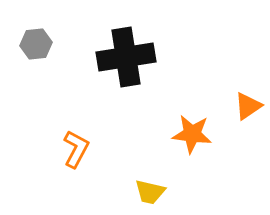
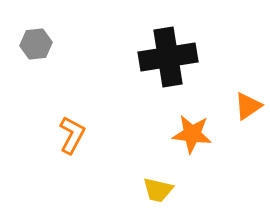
black cross: moved 42 px right
orange L-shape: moved 4 px left, 14 px up
yellow trapezoid: moved 8 px right, 2 px up
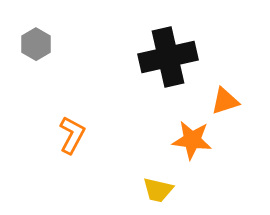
gray hexagon: rotated 24 degrees counterclockwise
black cross: rotated 4 degrees counterclockwise
orange triangle: moved 23 px left, 5 px up; rotated 16 degrees clockwise
orange star: moved 6 px down
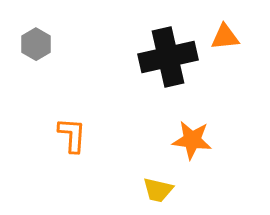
orange triangle: moved 64 px up; rotated 12 degrees clockwise
orange L-shape: rotated 24 degrees counterclockwise
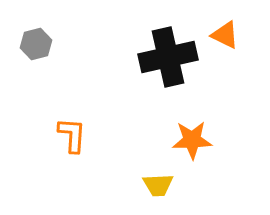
orange triangle: moved 2 px up; rotated 32 degrees clockwise
gray hexagon: rotated 16 degrees clockwise
orange star: rotated 9 degrees counterclockwise
yellow trapezoid: moved 5 px up; rotated 16 degrees counterclockwise
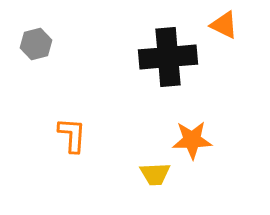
orange triangle: moved 1 px left, 10 px up
black cross: rotated 8 degrees clockwise
yellow trapezoid: moved 3 px left, 11 px up
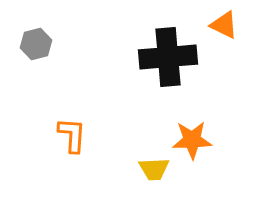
yellow trapezoid: moved 1 px left, 5 px up
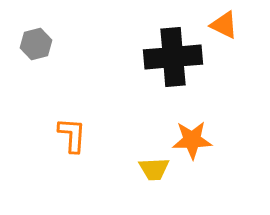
black cross: moved 5 px right
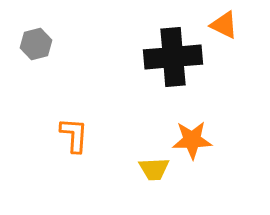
orange L-shape: moved 2 px right
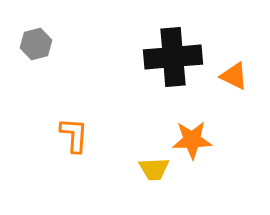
orange triangle: moved 10 px right, 51 px down
